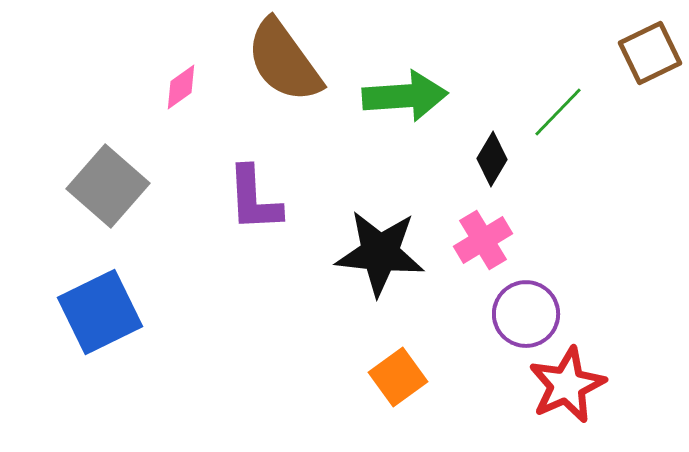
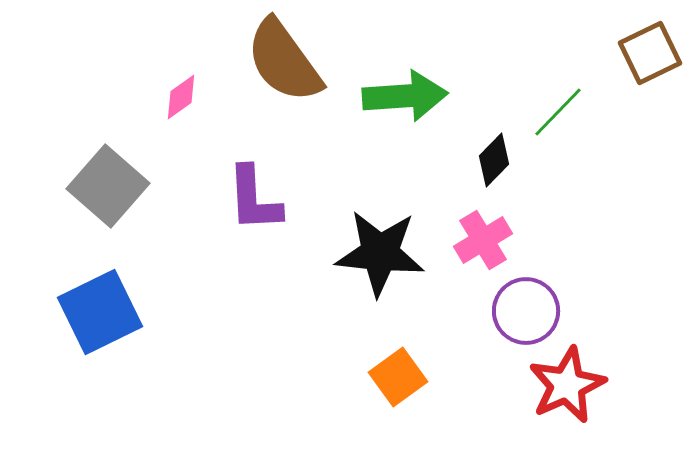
pink diamond: moved 10 px down
black diamond: moved 2 px right, 1 px down; rotated 14 degrees clockwise
purple circle: moved 3 px up
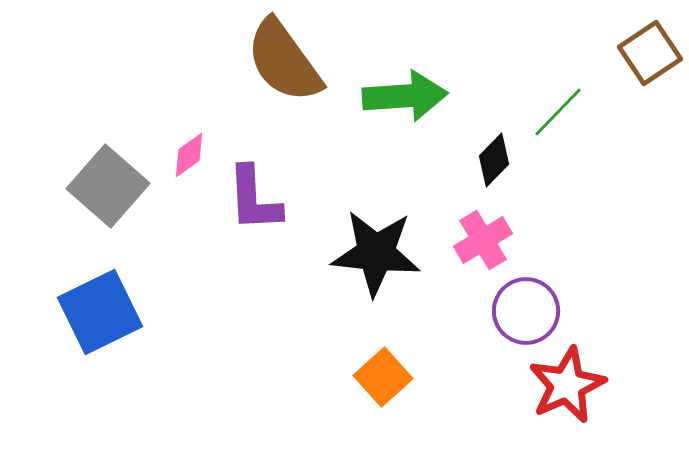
brown square: rotated 8 degrees counterclockwise
pink diamond: moved 8 px right, 58 px down
black star: moved 4 px left
orange square: moved 15 px left; rotated 6 degrees counterclockwise
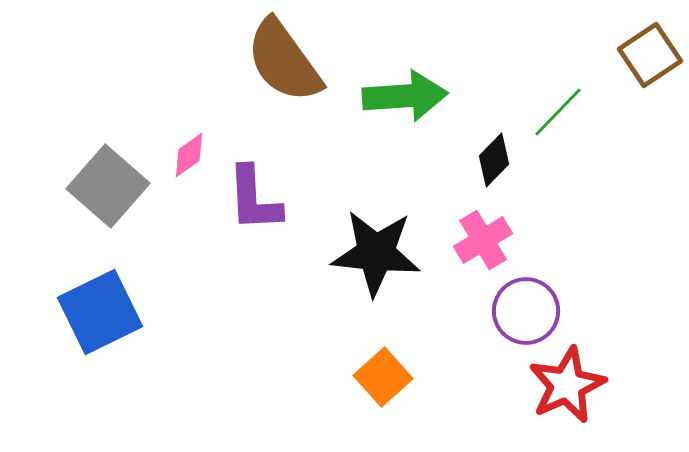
brown square: moved 2 px down
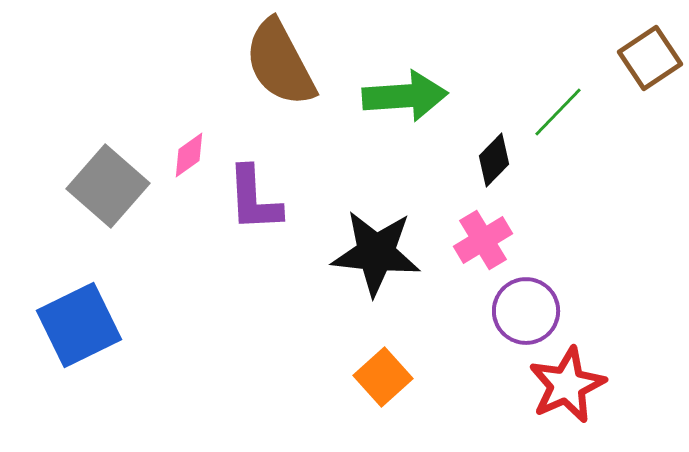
brown square: moved 3 px down
brown semicircle: moved 4 px left, 2 px down; rotated 8 degrees clockwise
blue square: moved 21 px left, 13 px down
